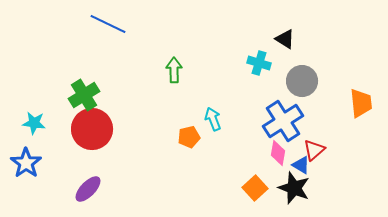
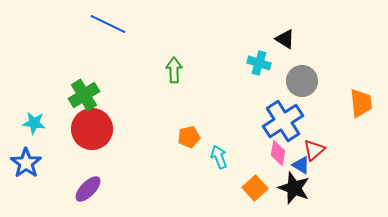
cyan arrow: moved 6 px right, 38 px down
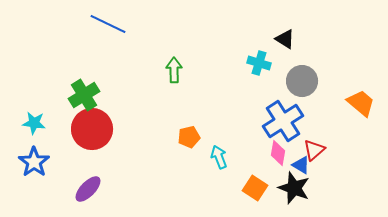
orange trapezoid: rotated 44 degrees counterclockwise
blue star: moved 8 px right, 1 px up
orange square: rotated 15 degrees counterclockwise
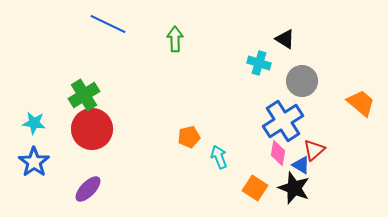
green arrow: moved 1 px right, 31 px up
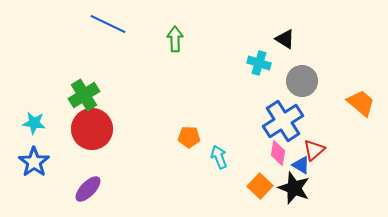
orange pentagon: rotated 15 degrees clockwise
orange square: moved 5 px right, 2 px up; rotated 10 degrees clockwise
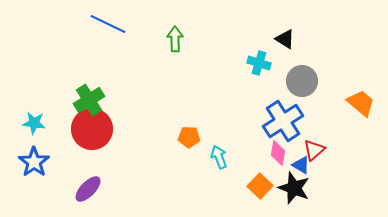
green cross: moved 5 px right, 5 px down
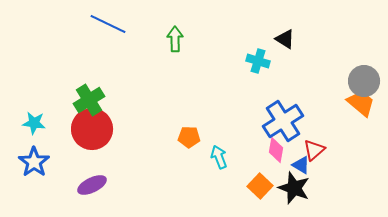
cyan cross: moved 1 px left, 2 px up
gray circle: moved 62 px right
pink diamond: moved 2 px left, 3 px up
purple ellipse: moved 4 px right, 4 px up; rotated 20 degrees clockwise
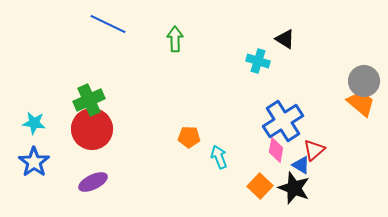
green cross: rotated 8 degrees clockwise
purple ellipse: moved 1 px right, 3 px up
